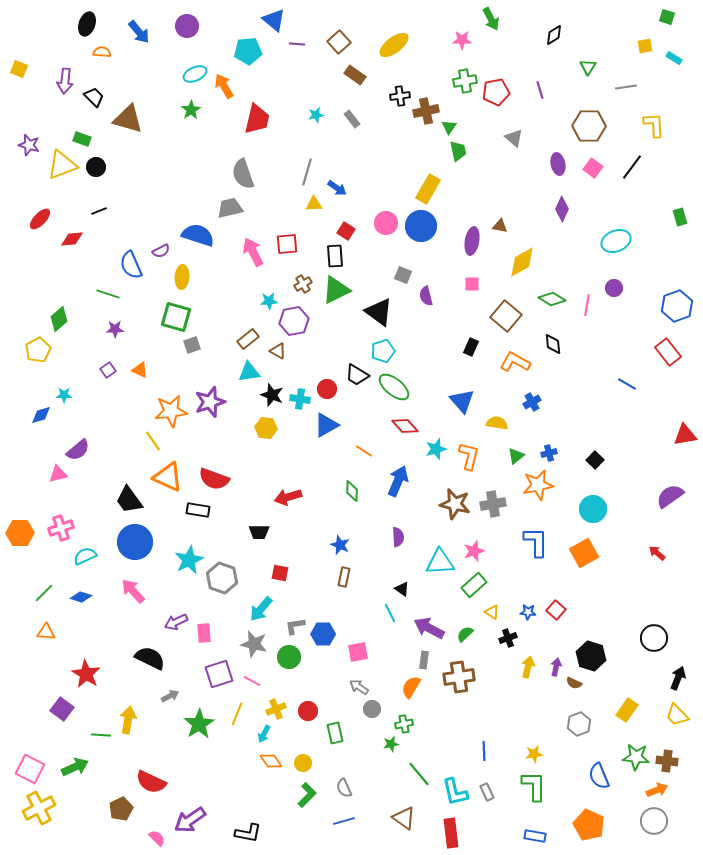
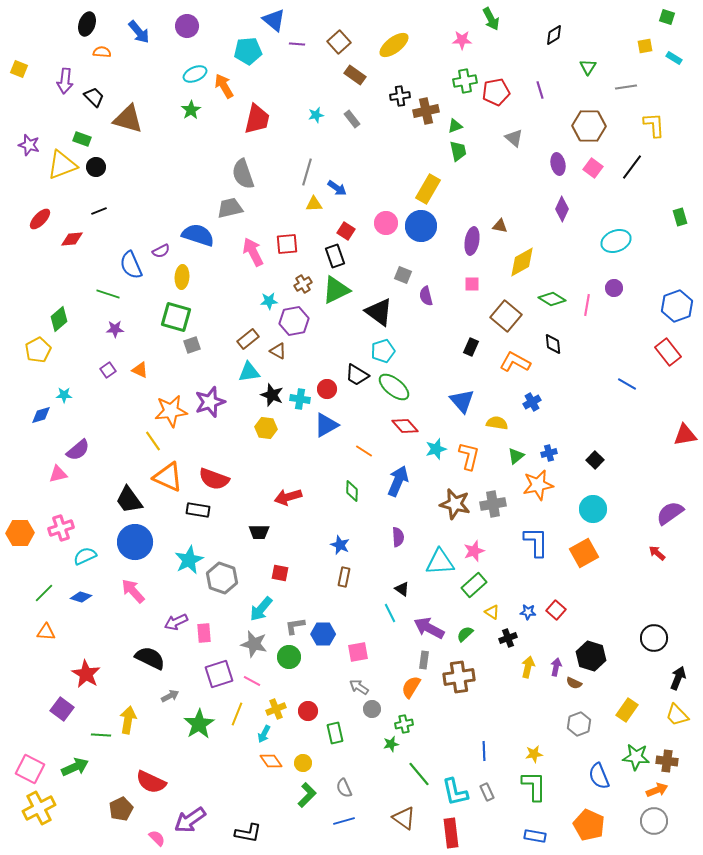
green triangle at (449, 127): moved 6 px right, 1 px up; rotated 35 degrees clockwise
black rectangle at (335, 256): rotated 15 degrees counterclockwise
purple semicircle at (670, 496): moved 17 px down
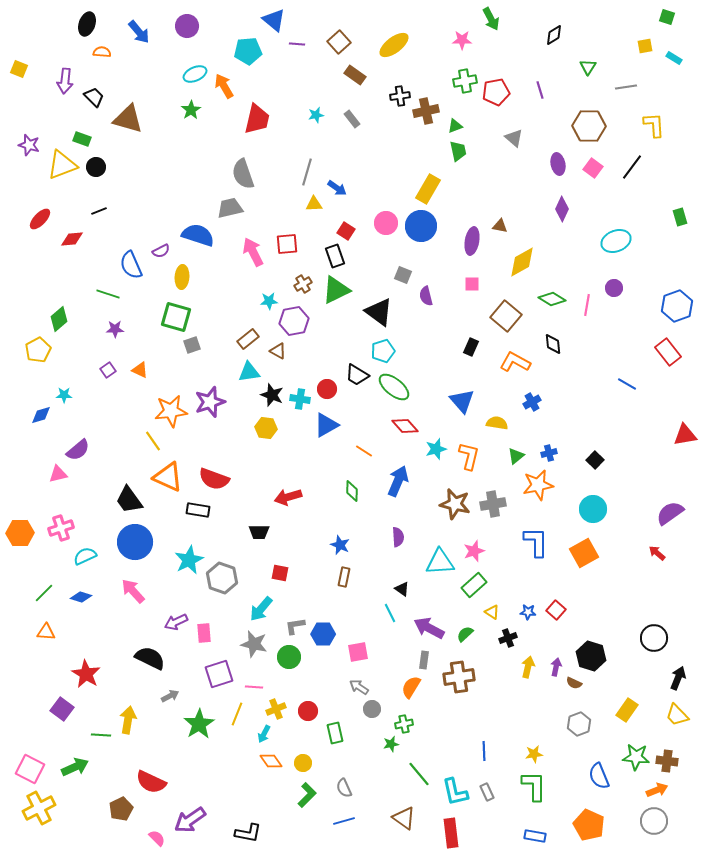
pink line at (252, 681): moved 2 px right, 6 px down; rotated 24 degrees counterclockwise
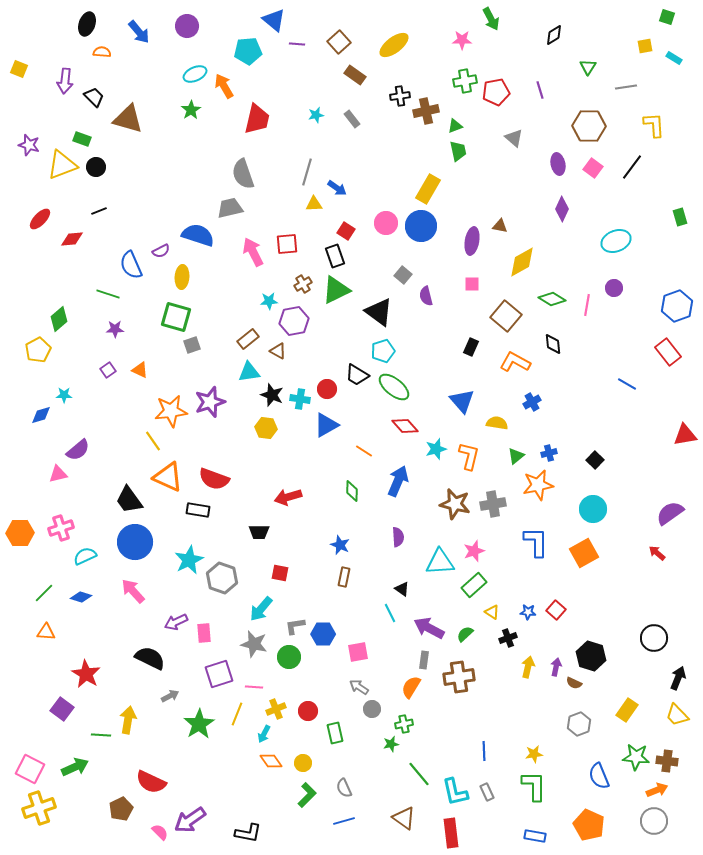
gray square at (403, 275): rotated 18 degrees clockwise
yellow cross at (39, 808): rotated 8 degrees clockwise
pink semicircle at (157, 838): moved 3 px right, 6 px up
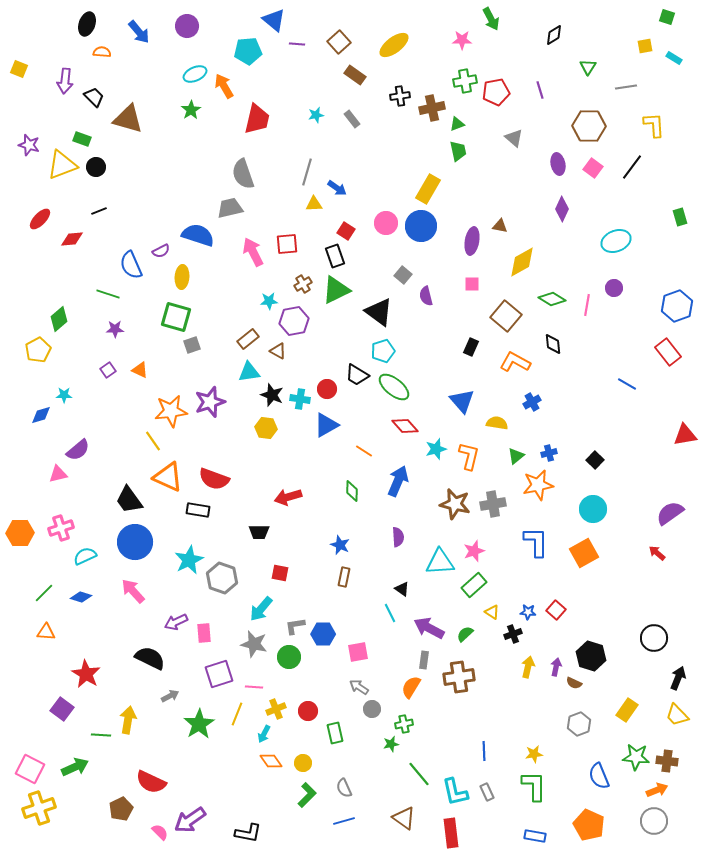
brown cross at (426, 111): moved 6 px right, 3 px up
green triangle at (455, 126): moved 2 px right, 2 px up
black cross at (508, 638): moved 5 px right, 4 px up
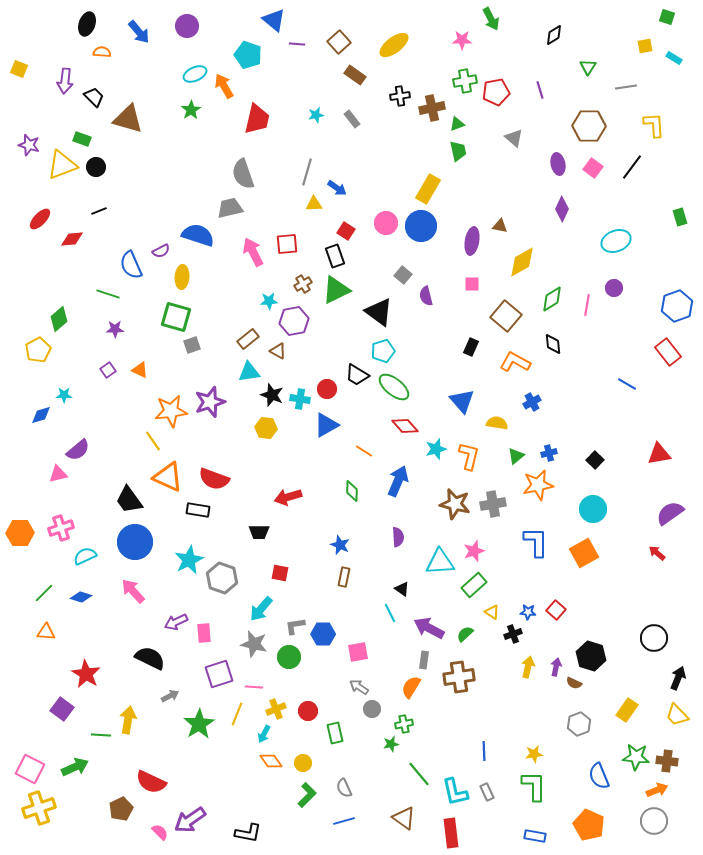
cyan pentagon at (248, 51): moved 4 px down; rotated 24 degrees clockwise
green diamond at (552, 299): rotated 64 degrees counterclockwise
red triangle at (685, 435): moved 26 px left, 19 px down
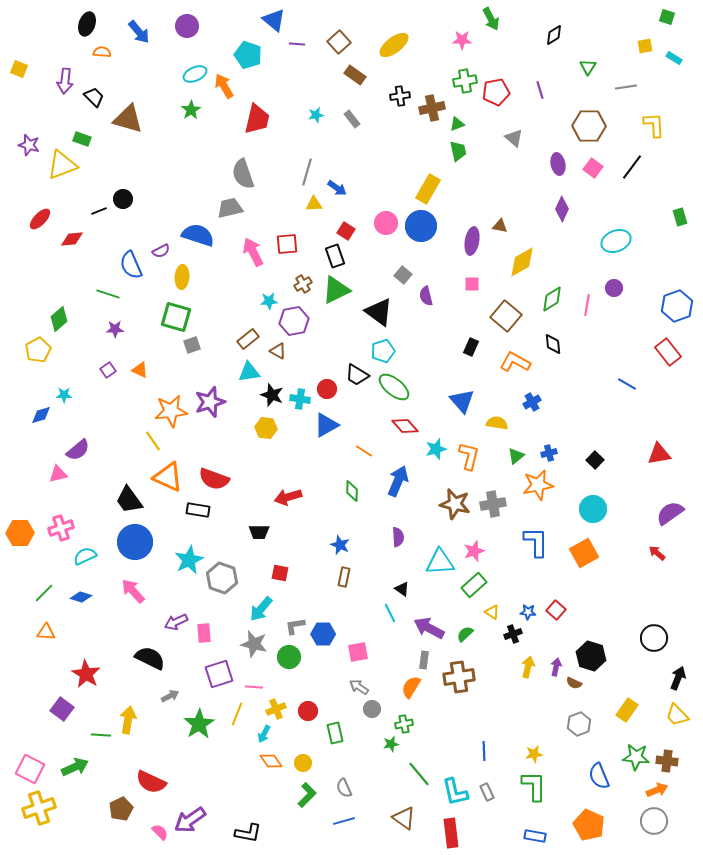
black circle at (96, 167): moved 27 px right, 32 px down
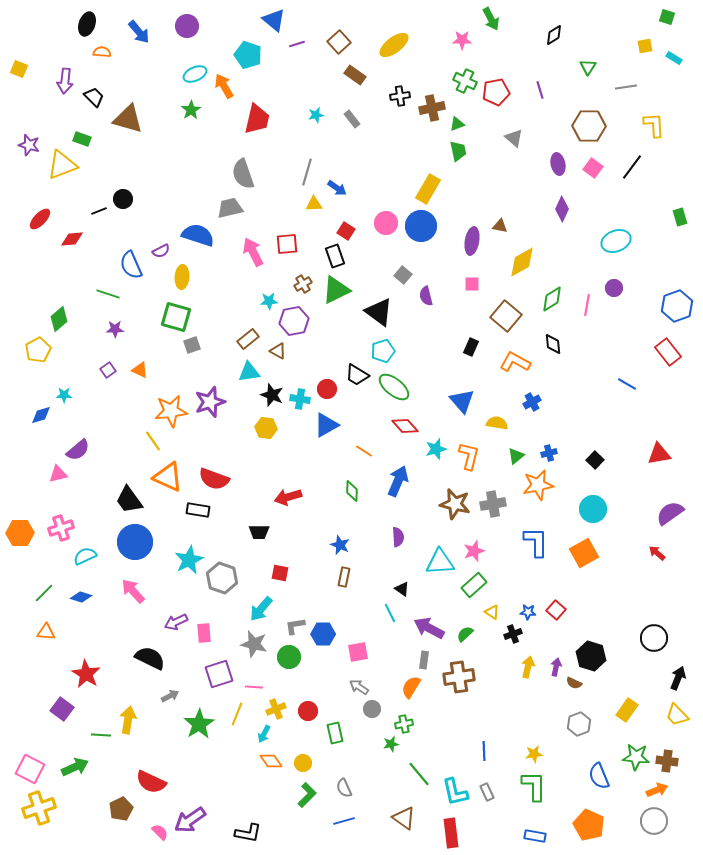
purple line at (297, 44): rotated 21 degrees counterclockwise
green cross at (465, 81): rotated 35 degrees clockwise
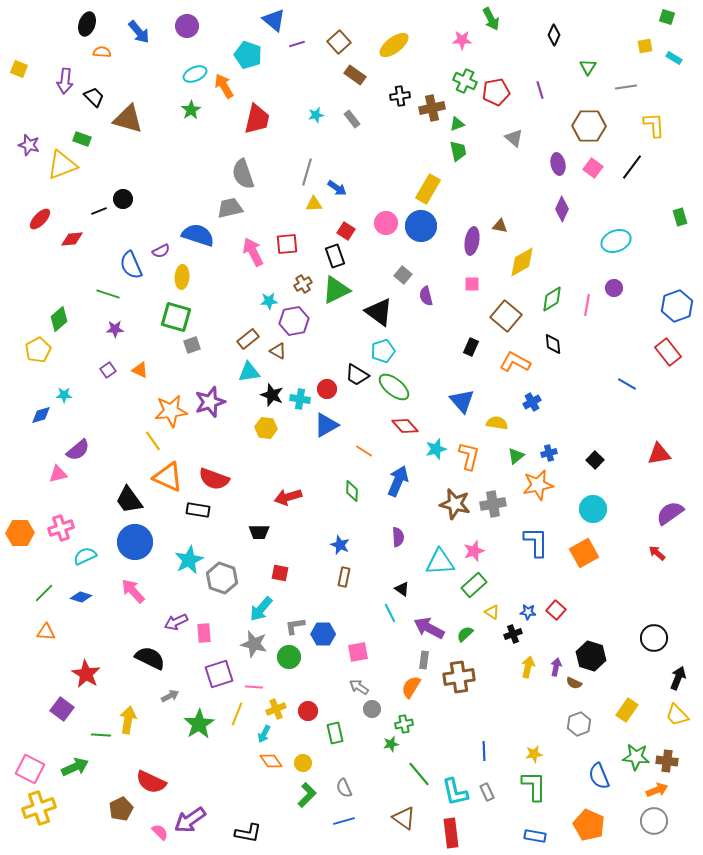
black diamond at (554, 35): rotated 35 degrees counterclockwise
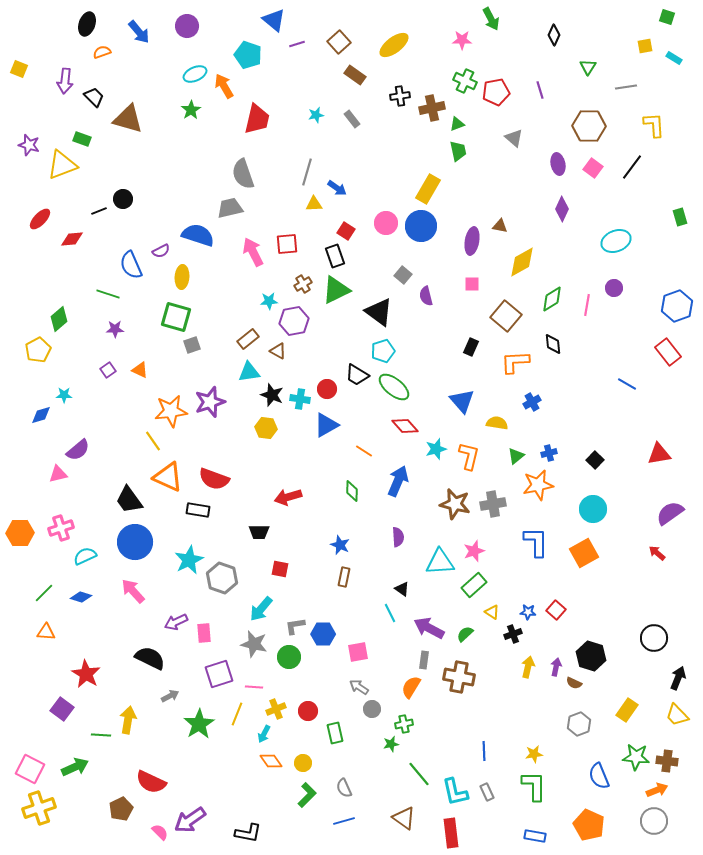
orange semicircle at (102, 52): rotated 24 degrees counterclockwise
orange L-shape at (515, 362): rotated 32 degrees counterclockwise
red square at (280, 573): moved 4 px up
brown cross at (459, 677): rotated 20 degrees clockwise
